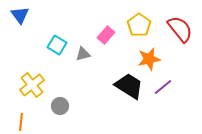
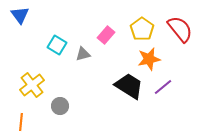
yellow pentagon: moved 3 px right, 4 px down
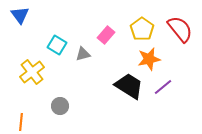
yellow cross: moved 13 px up
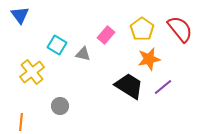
gray triangle: rotated 28 degrees clockwise
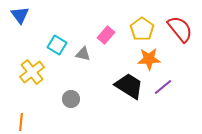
orange star: rotated 10 degrees clockwise
gray circle: moved 11 px right, 7 px up
